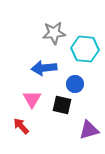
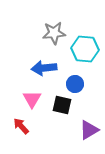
purple triangle: rotated 15 degrees counterclockwise
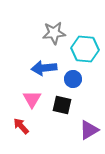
blue circle: moved 2 px left, 5 px up
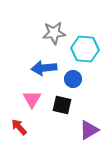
red arrow: moved 2 px left, 1 px down
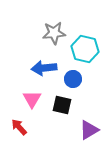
cyan hexagon: rotated 8 degrees clockwise
